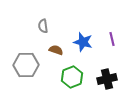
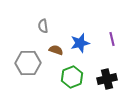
blue star: moved 3 px left, 1 px down; rotated 30 degrees counterclockwise
gray hexagon: moved 2 px right, 2 px up
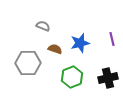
gray semicircle: rotated 120 degrees clockwise
brown semicircle: moved 1 px left, 1 px up
black cross: moved 1 px right, 1 px up
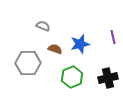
purple line: moved 1 px right, 2 px up
blue star: moved 1 px down
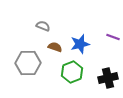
purple line: rotated 56 degrees counterclockwise
brown semicircle: moved 2 px up
green hexagon: moved 5 px up
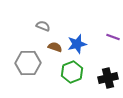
blue star: moved 3 px left
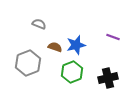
gray semicircle: moved 4 px left, 2 px up
blue star: moved 1 px left, 1 px down
gray hexagon: rotated 20 degrees counterclockwise
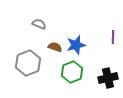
purple line: rotated 72 degrees clockwise
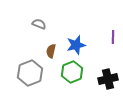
brown semicircle: moved 4 px left, 4 px down; rotated 96 degrees counterclockwise
gray hexagon: moved 2 px right, 10 px down
black cross: moved 1 px down
